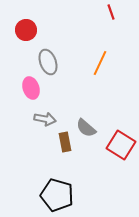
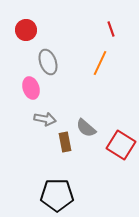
red line: moved 17 px down
black pentagon: rotated 16 degrees counterclockwise
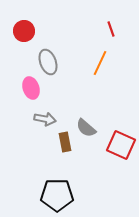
red circle: moved 2 px left, 1 px down
red square: rotated 8 degrees counterclockwise
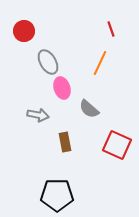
gray ellipse: rotated 10 degrees counterclockwise
pink ellipse: moved 31 px right
gray arrow: moved 7 px left, 4 px up
gray semicircle: moved 3 px right, 19 px up
red square: moved 4 px left
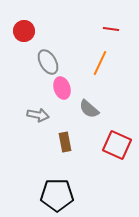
red line: rotated 63 degrees counterclockwise
